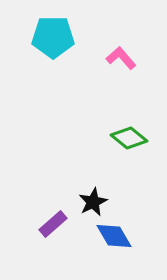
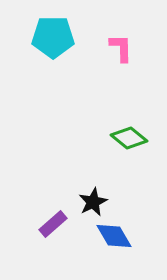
pink L-shape: moved 10 px up; rotated 40 degrees clockwise
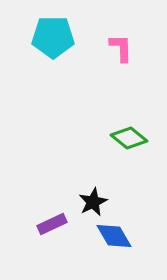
purple rectangle: moved 1 px left; rotated 16 degrees clockwise
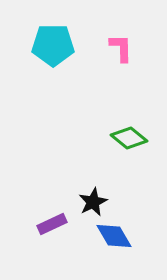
cyan pentagon: moved 8 px down
